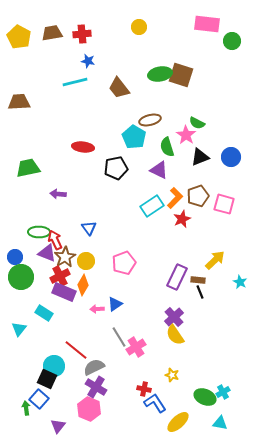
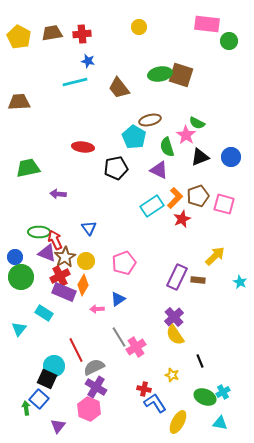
green circle at (232, 41): moved 3 px left
yellow arrow at (215, 260): moved 4 px up
black line at (200, 292): moved 69 px down
blue triangle at (115, 304): moved 3 px right, 5 px up
red line at (76, 350): rotated 25 degrees clockwise
yellow ellipse at (178, 422): rotated 20 degrees counterclockwise
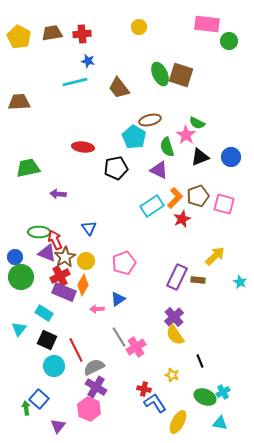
green ellipse at (160, 74): rotated 75 degrees clockwise
black square at (47, 379): moved 39 px up
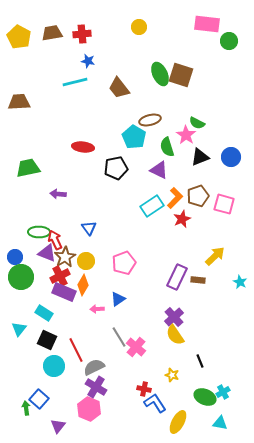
pink cross at (136, 347): rotated 18 degrees counterclockwise
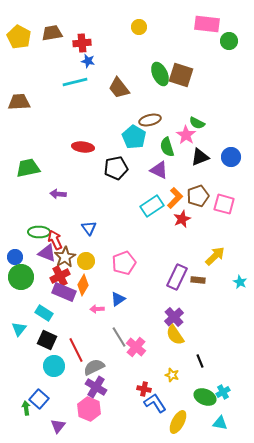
red cross at (82, 34): moved 9 px down
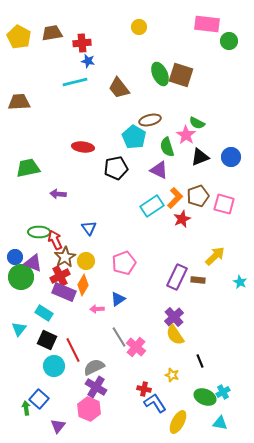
purple triangle at (47, 253): moved 14 px left, 10 px down
red line at (76, 350): moved 3 px left
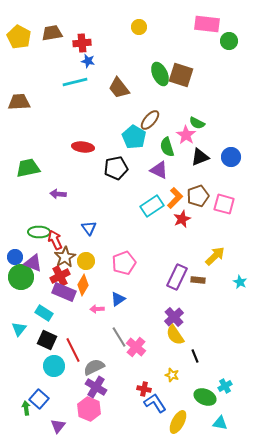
brown ellipse at (150, 120): rotated 35 degrees counterclockwise
black line at (200, 361): moved 5 px left, 5 px up
cyan cross at (223, 392): moved 2 px right, 6 px up
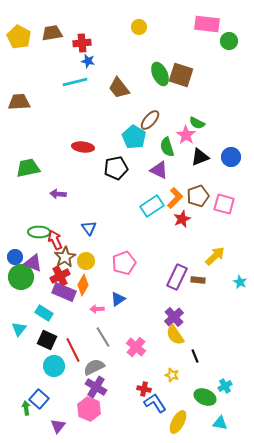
gray line at (119, 337): moved 16 px left
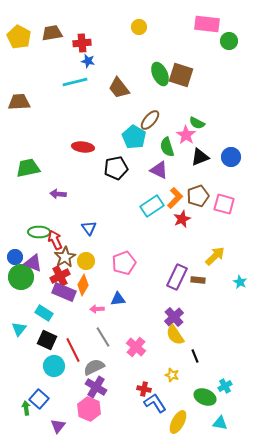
blue triangle at (118, 299): rotated 28 degrees clockwise
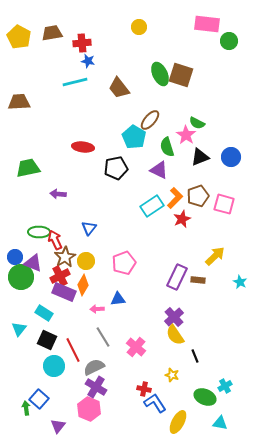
blue triangle at (89, 228): rotated 14 degrees clockwise
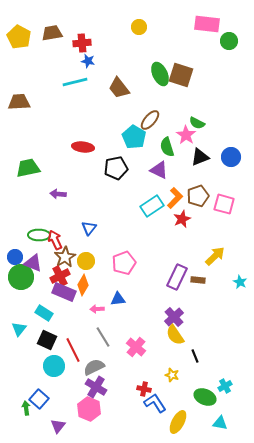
green ellipse at (39, 232): moved 3 px down
